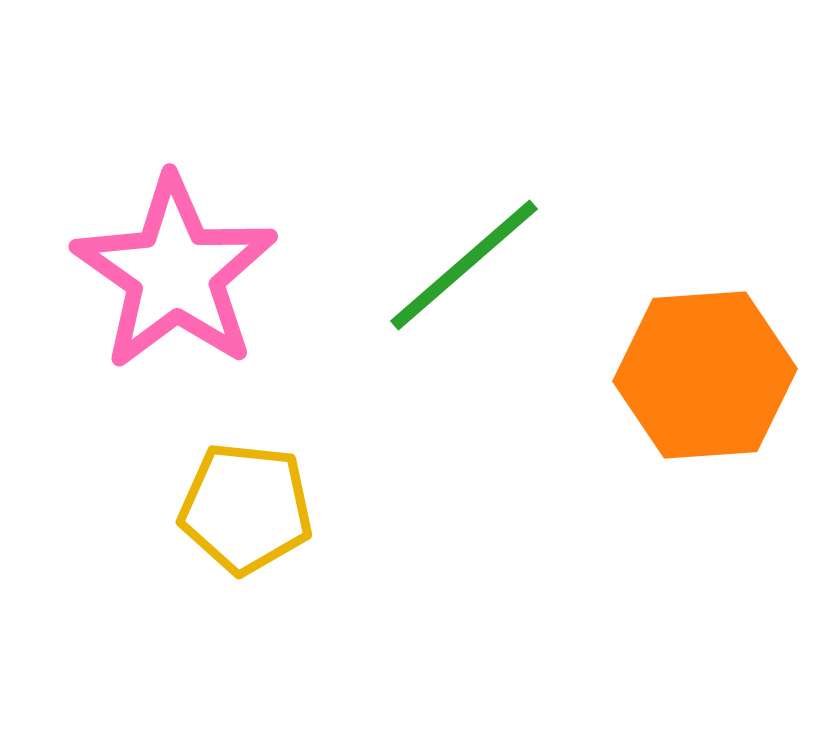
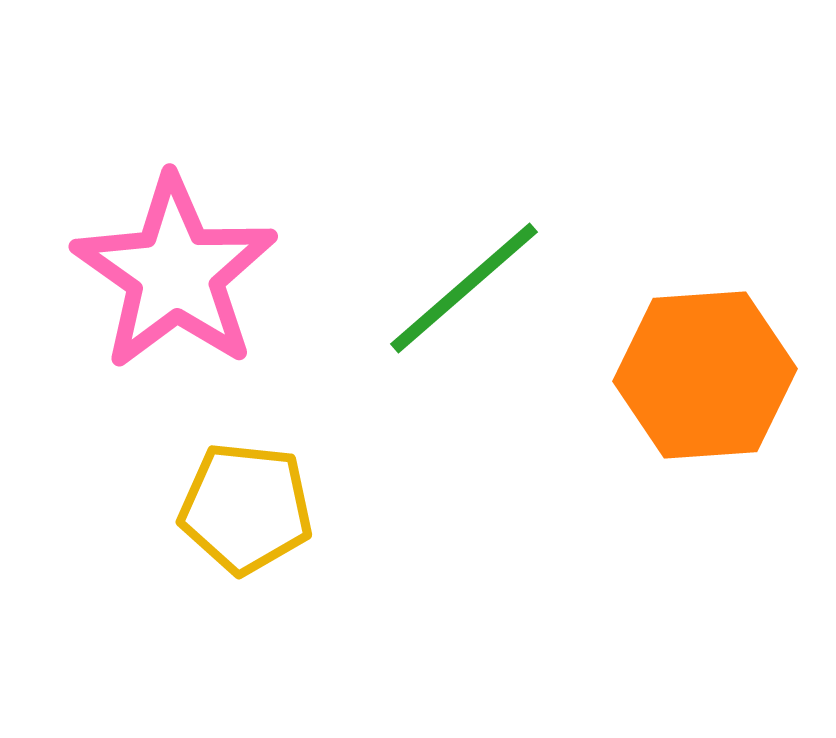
green line: moved 23 px down
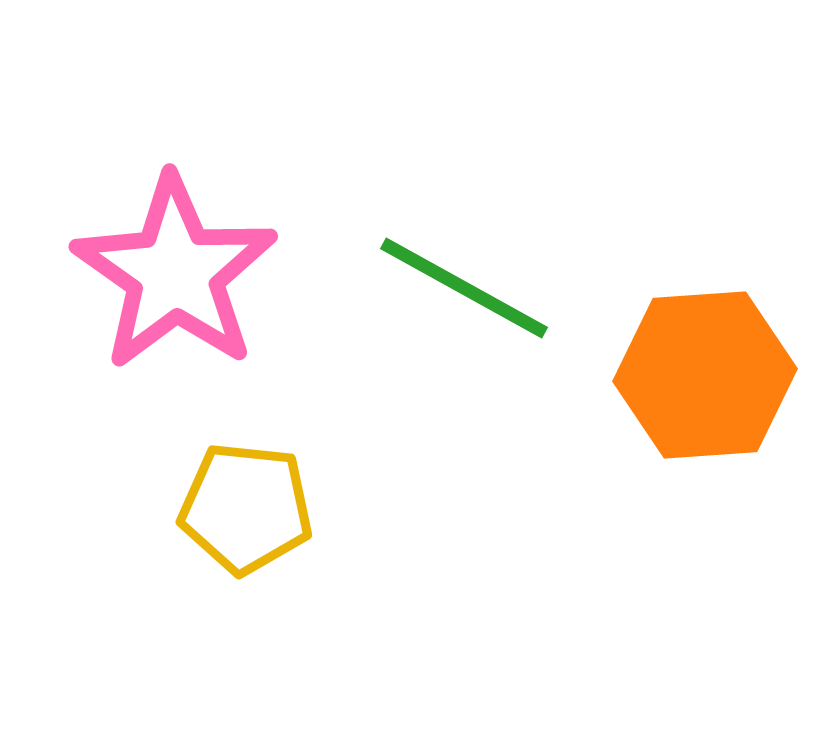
green line: rotated 70 degrees clockwise
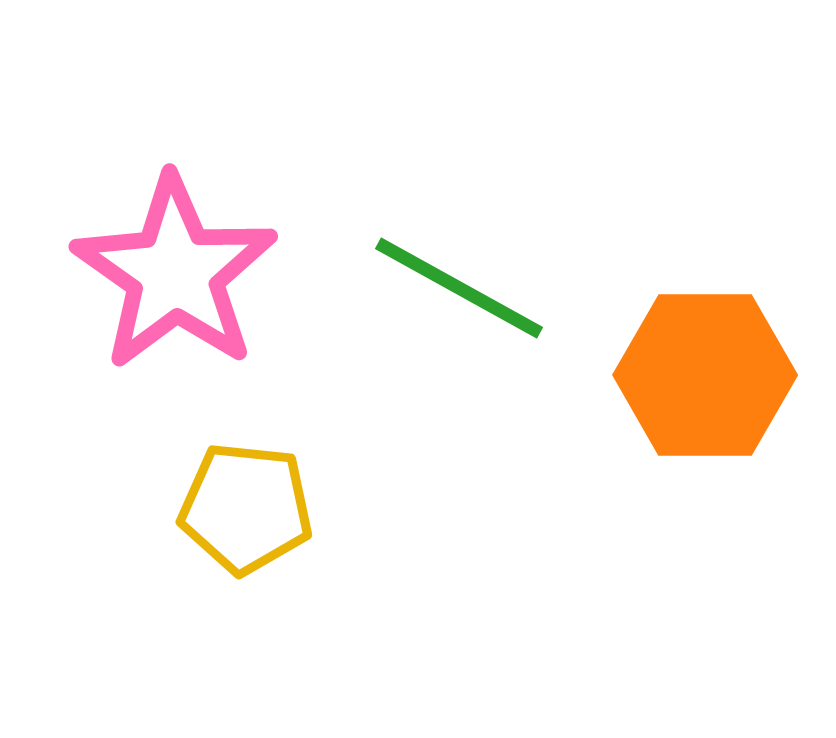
green line: moved 5 px left
orange hexagon: rotated 4 degrees clockwise
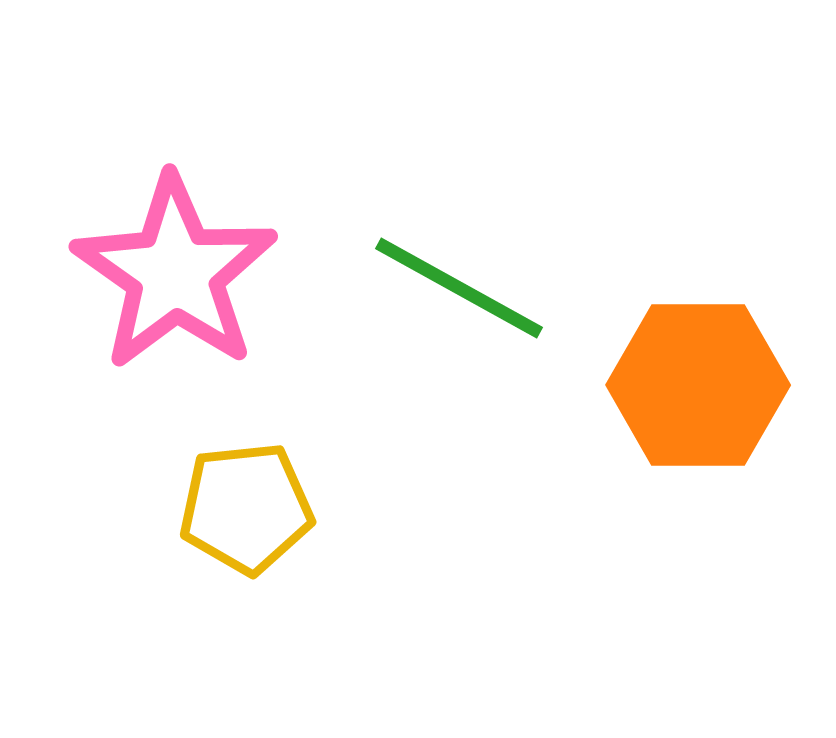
orange hexagon: moved 7 px left, 10 px down
yellow pentagon: rotated 12 degrees counterclockwise
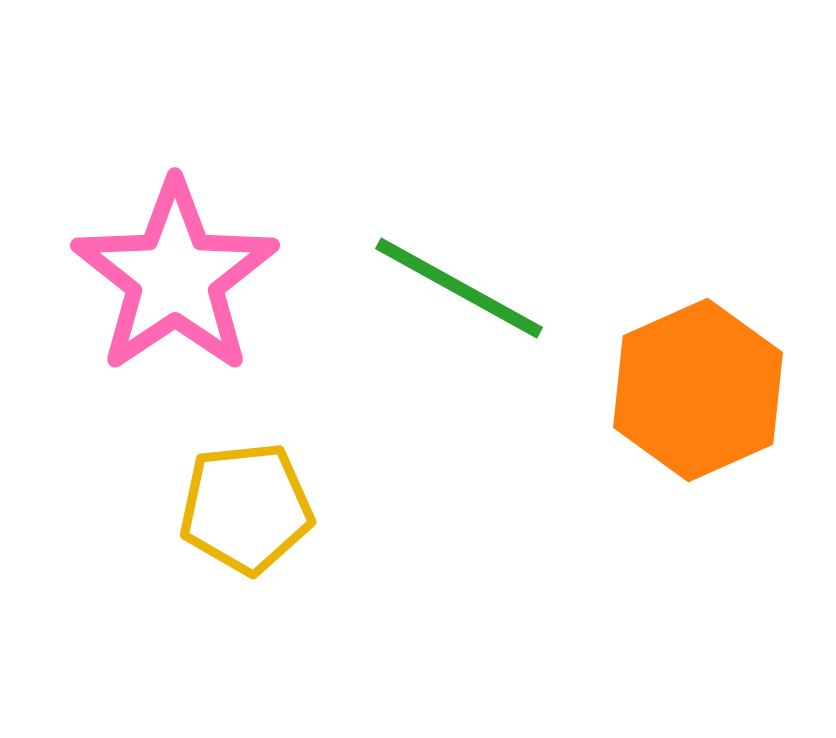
pink star: moved 4 px down; rotated 3 degrees clockwise
orange hexagon: moved 5 px down; rotated 24 degrees counterclockwise
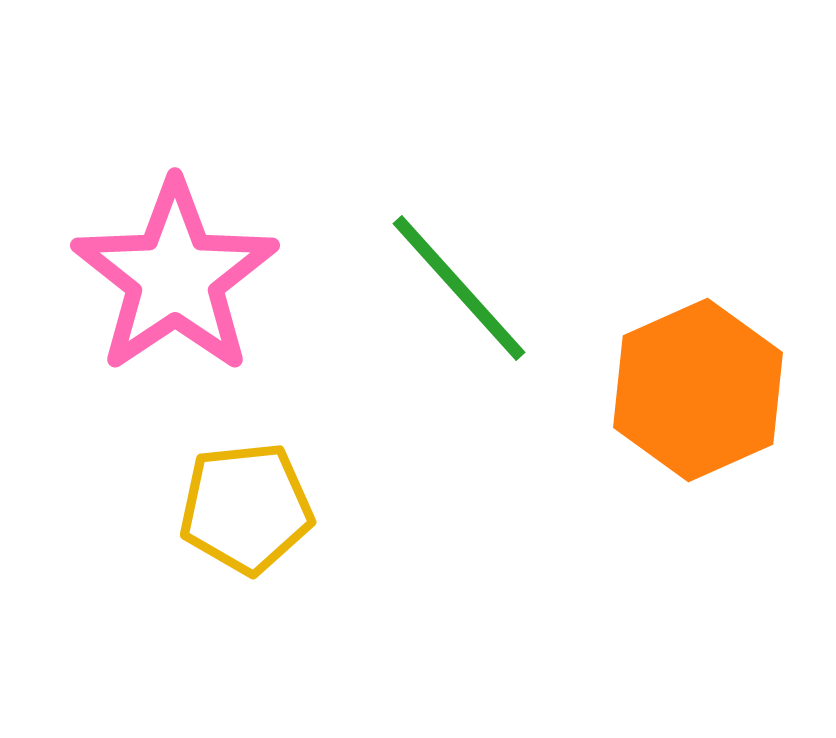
green line: rotated 19 degrees clockwise
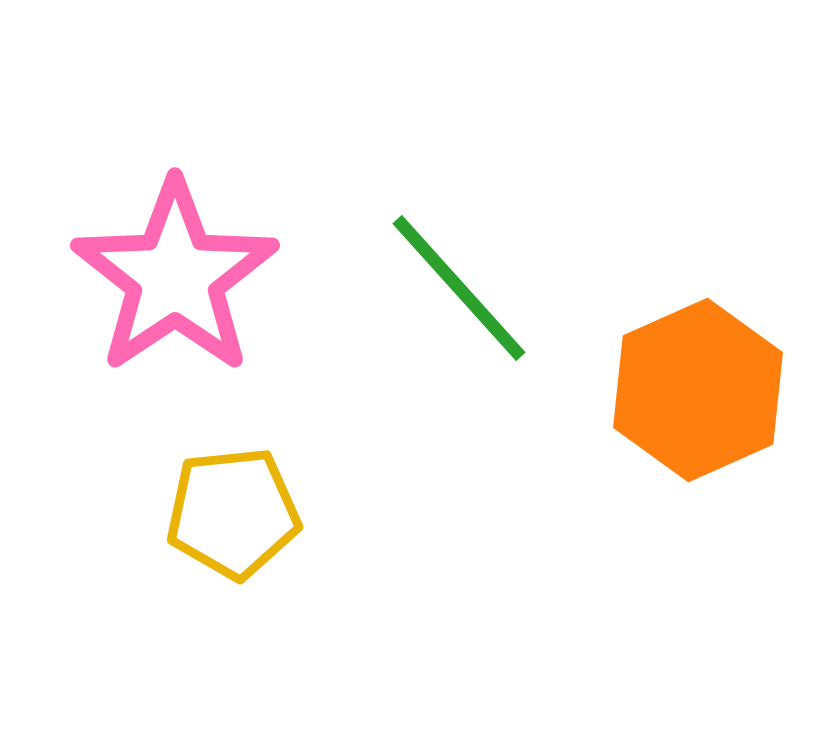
yellow pentagon: moved 13 px left, 5 px down
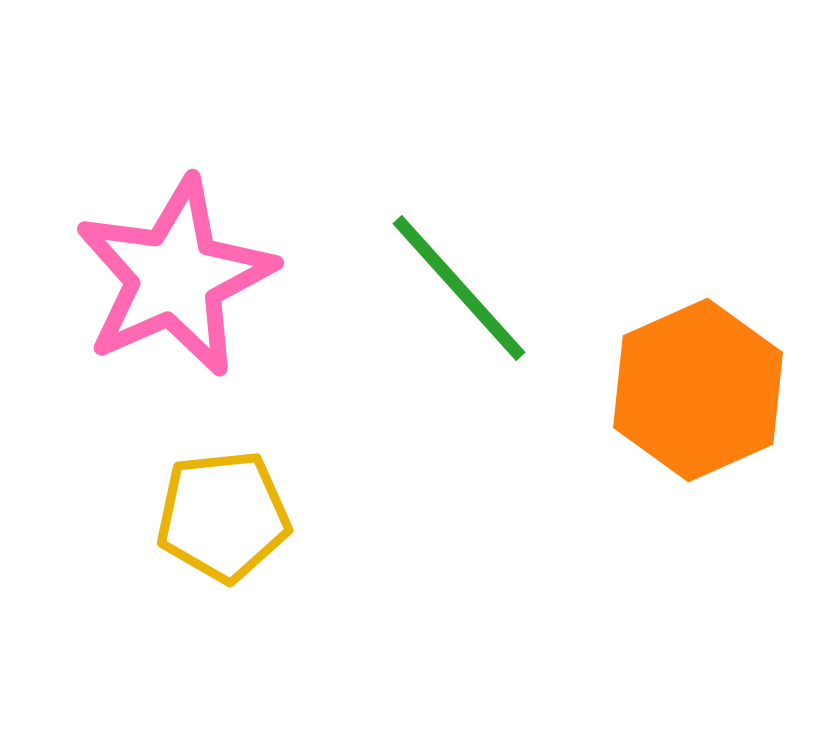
pink star: rotated 10 degrees clockwise
yellow pentagon: moved 10 px left, 3 px down
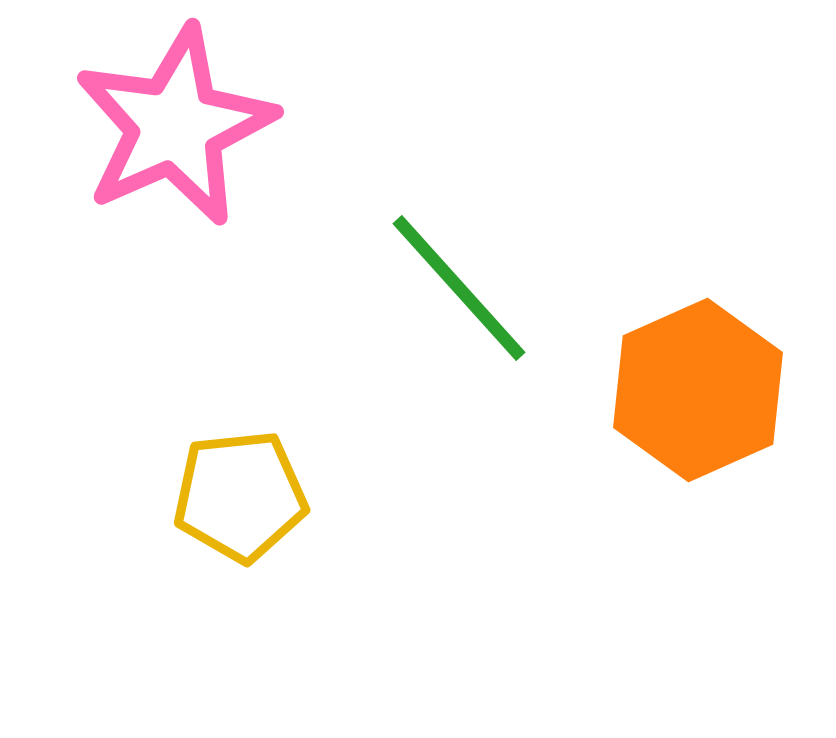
pink star: moved 151 px up
yellow pentagon: moved 17 px right, 20 px up
